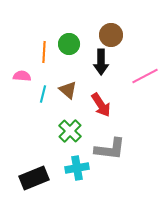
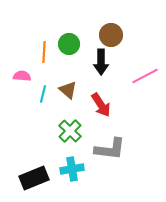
cyan cross: moved 5 px left, 1 px down
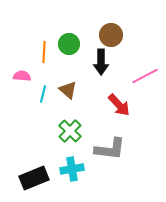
red arrow: moved 18 px right; rotated 10 degrees counterclockwise
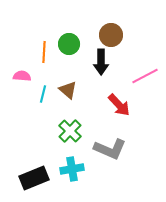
gray L-shape: rotated 16 degrees clockwise
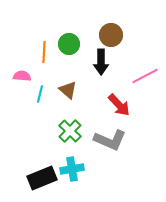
cyan line: moved 3 px left
gray L-shape: moved 9 px up
black rectangle: moved 8 px right
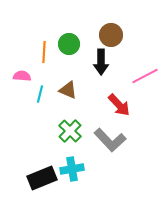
brown triangle: rotated 18 degrees counterclockwise
gray L-shape: rotated 24 degrees clockwise
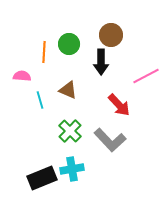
pink line: moved 1 px right
cyan line: moved 6 px down; rotated 30 degrees counterclockwise
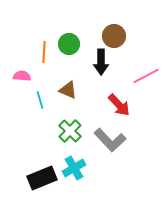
brown circle: moved 3 px right, 1 px down
cyan cross: moved 2 px right, 1 px up; rotated 20 degrees counterclockwise
